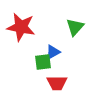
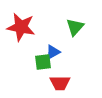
red trapezoid: moved 3 px right
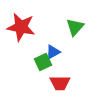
green square: rotated 18 degrees counterclockwise
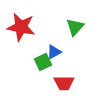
blue triangle: moved 1 px right
red trapezoid: moved 4 px right
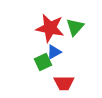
red star: moved 29 px right, 1 px down
